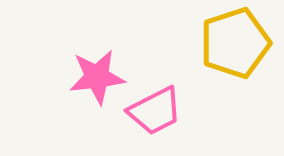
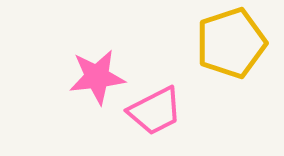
yellow pentagon: moved 4 px left
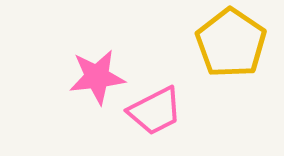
yellow pentagon: rotated 20 degrees counterclockwise
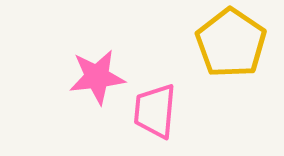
pink trapezoid: rotated 122 degrees clockwise
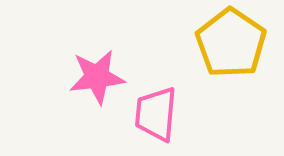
pink trapezoid: moved 1 px right, 3 px down
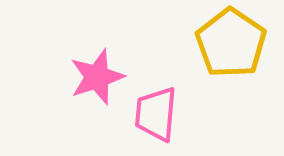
pink star: rotated 12 degrees counterclockwise
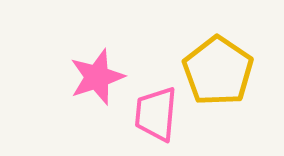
yellow pentagon: moved 13 px left, 28 px down
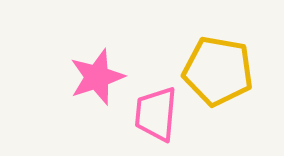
yellow pentagon: rotated 24 degrees counterclockwise
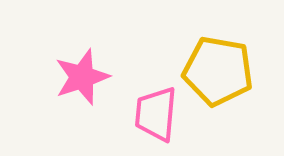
pink star: moved 15 px left
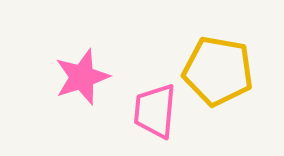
pink trapezoid: moved 1 px left, 3 px up
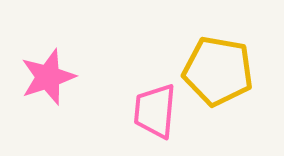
pink star: moved 34 px left
